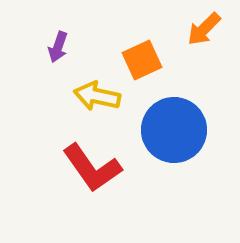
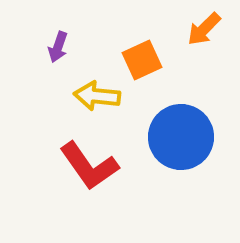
yellow arrow: rotated 6 degrees counterclockwise
blue circle: moved 7 px right, 7 px down
red L-shape: moved 3 px left, 2 px up
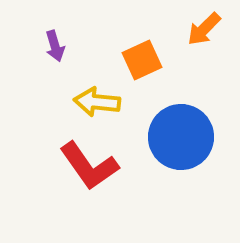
purple arrow: moved 3 px left, 1 px up; rotated 36 degrees counterclockwise
yellow arrow: moved 6 px down
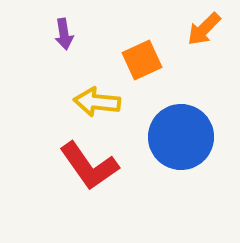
purple arrow: moved 9 px right, 12 px up; rotated 8 degrees clockwise
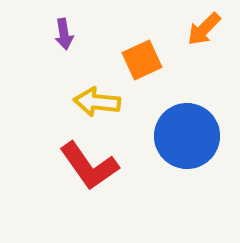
blue circle: moved 6 px right, 1 px up
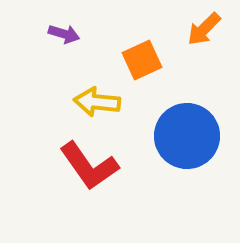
purple arrow: rotated 64 degrees counterclockwise
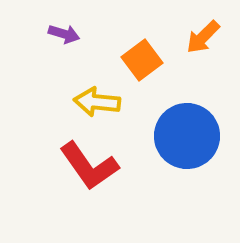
orange arrow: moved 1 px left, 8 px down
orange square: rotated 12 degrees counterclockwise
